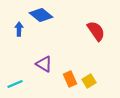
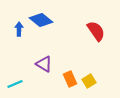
blue diamond: moved 5 px down
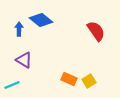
purple triangle: moved 20 px left, 4 px up
orange rectangle: moved 1 px left; rotated 42 degrees counterclockwise
cyan line: moved 3 px left, 1 px down
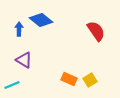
yellow square: moved 1 px right, 1 px up
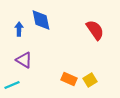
blue diamond: rotated 40 degrees clockwise
red semicircle: moved 1 px left, 1 px up
